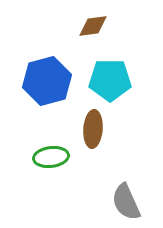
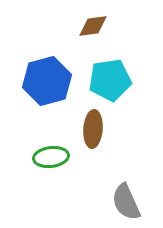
cyan pentagon: rotated 9 degrees counterclockwise
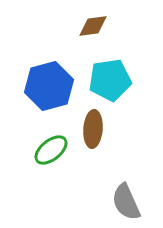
blue hexagon: moved 2 px right, 5 px down
green ellipse: moved 7 px up; rotated 32 degrees counterclockwise
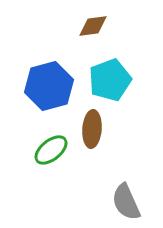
cyan pentagon: rotated 12 degrees counterclockwise
brown ellipse: moved 1 px left
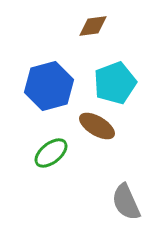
cyan pentagon: moved 5 px right, 3 px down
brown ellipse: moved 5 px right, 3 px up; rotated 63 degrees counterclockwise
green ellipse: moved 3 px down
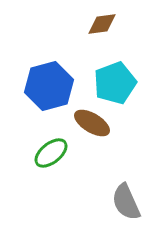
brown diamond: moved 9 px right, 2 px up
brown ellipse: moved 5 px left, 3 px up
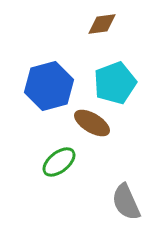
green ellipse: moved 8 px right, 9 px down
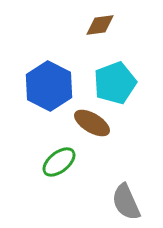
brown diamond: moved 2 px left, 1 px down
blue hexagon: rotated 18 degrees counterclockwise
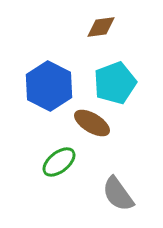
brown diamond: moved 1 px right, 2 px down
gray semicircle: moved 8 px left, 8 px up; rotated 12 degrees counterclockwise
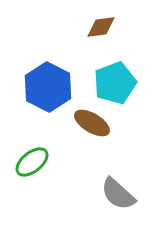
blue hexagon: moved 1 px left, 1 px down
green ellipse: moved 27 px left
gray semicircle: rotated 12 degrees counterclockwise
